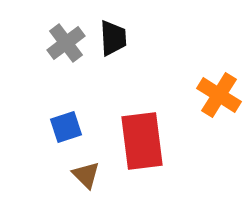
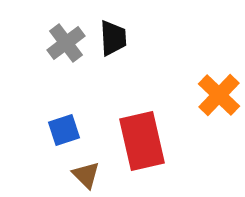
orange cross: rotated 12 degrees clockwise
blue square: moved 2 px left, 3 px down
red rectangle: rotated 6 degrees counterclockwise
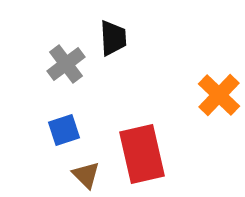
gray cross: moved 21 px down
red rectangle: moved 13 px down
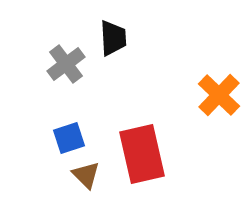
blue square: moved 5 px right, 8 px down
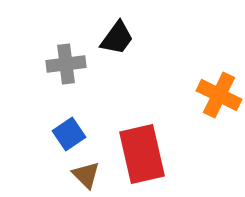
black trapezoid: moved 4 px right; rotated 39 degrees clockwise
gray cross: rotated 30 degrees clockwise
orange cross: rotated 18 degrees counterclockwise
blue square: moved 4 px up; rotated 16 degrees counterclockwise
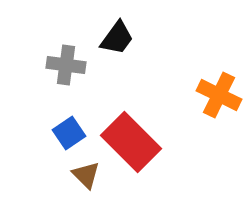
gray cross: moved 1 px down; rotated 15 degrees clockwise
blue square: moved 1 px up
red rectangle: moved 11 px left, 12 px up; rotated 32 degrees counterclockwise
